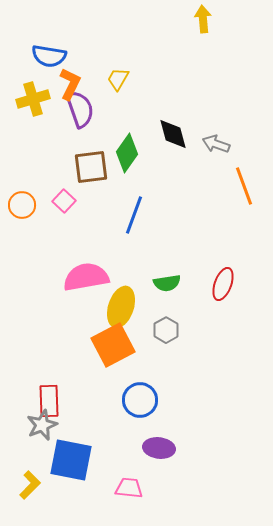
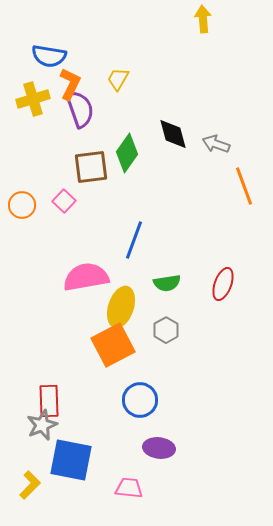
blue line: moved 25 px down
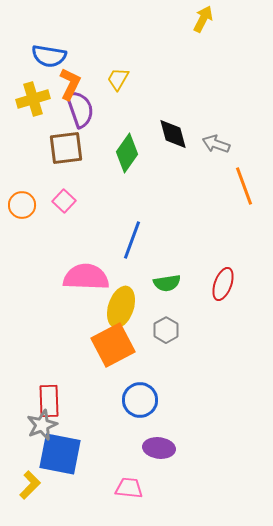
yellow arrow: rotated 32 degrees clockwise
brown square: moved 25 px left, 19 px up
blue line: moved 2 px left
pink semicircle: rotated 12 degrees clockwise
blue square: moved 11 px left, 6 px up
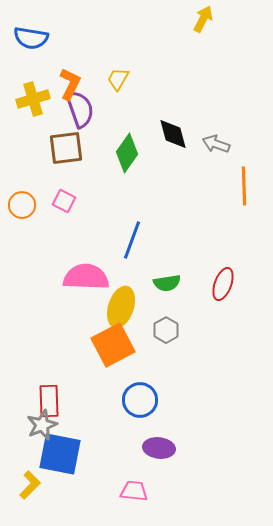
blue semicircle: moved 18 px left, 18 px up
orange line: rotated 18 degrees clockwise
pink square: rotated 15 degrees counterclockwise
pink trapezoid: moved 5 px right, 3 px down
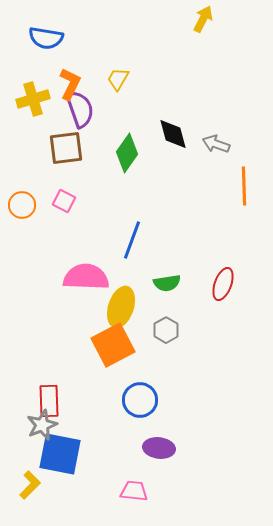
blue semicircle: moved 15 px right
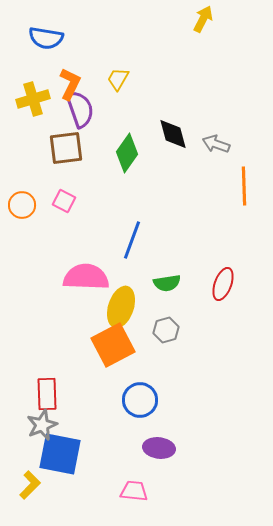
gray hexagon: rotated 15 degrees clockwise
red rectangle: moved 2 px left, 7 px up
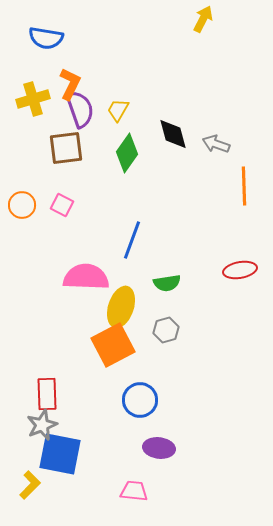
yellow trapezoid: moved 31 px down
pink square: moved 2 px left, 4 px down
red ellipse: moved 17 px right, 14 px up; rotated 60 degrees clockwise
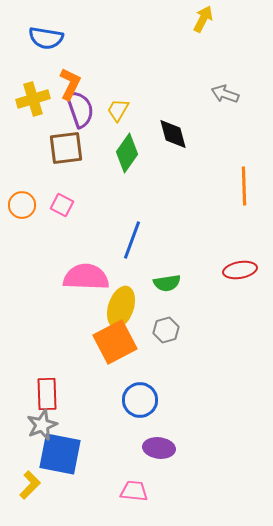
gray arrow: moved 9 px right, 50 px up
orange square: moved 2 px right, 3 px up
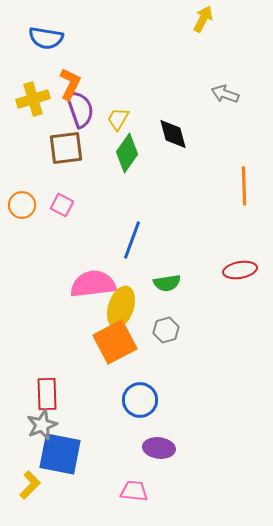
yellow trapezoid: moved 9 px down
pink semicircle: moved 7 px right, 7 px down; rotated 9 degrees counterclockwise
